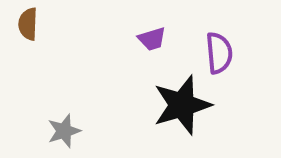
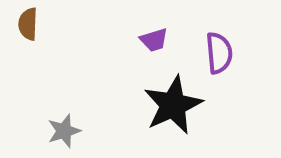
purple trapezoid: moved 2 px right, 1 px down
black star: moved 9 px left; rotated 8 degrees counterclockwise
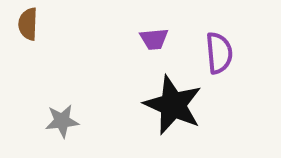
purple trapezoid: moved 1 px up; rotated 12 degrees clockwise
black star: rotated 24 degrees counterclockwise
gray star: moved 2 px left, 10 px up; rotated 12 degrees clockwise
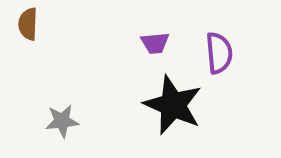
purple trapezoid: moved 1 px right, 4 px down
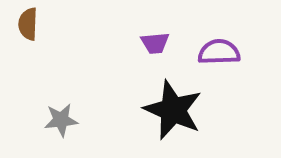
purple semicircle: moved 1 px up; rotated 87 degrees counterclockwise
black star: moved 5 px down
gray star: moved 1 px left, 1 px up
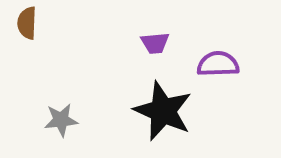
brown semicircle: moved 1 px left, 1 px up
purple semicircle: moved 1 px left, 12 px down
black star: moved 10 px left, 1 px down
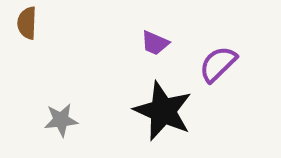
purple trapezoid: rotated 28 degrees clockwise
purple semicircle: rotated 42 degrees counterclockwise
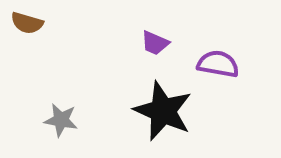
brown semicircle: rotated 76 degrees counterclockwise
purple semicircle: rotated 54 degrees clockwise
gray star: rotated 16 degrees clockwise
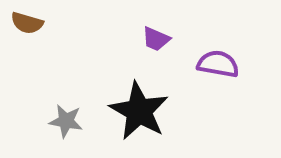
purple trapezoid: moved 1 px right, 4 px up
black star: moved 24 px left; rotated 6 degrees clockwise
gray star: moved 5 px right, 1 px down
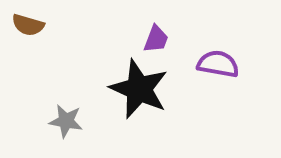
brown semicircle: moved 1 px right, 2 px down
purple trapezoid: rotated 92 degrees counterclockwise
black star: moved 22 px up; rotated 6 degrees counterclockwise
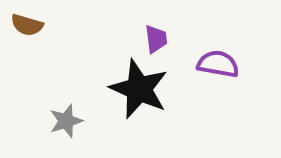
brown semicircle: moved 1 px left
purple trapezoid: rotated 28 degrees counterclockwise
gray star: rotated 28 degrees counterclockwise
